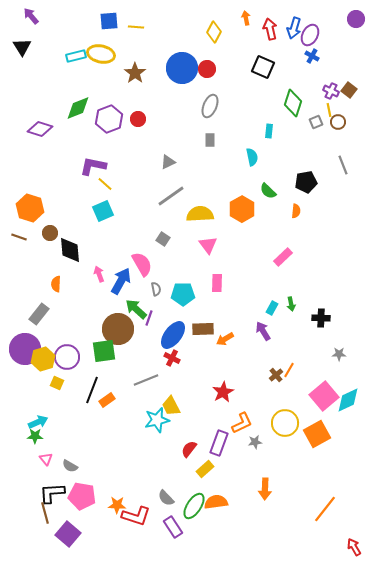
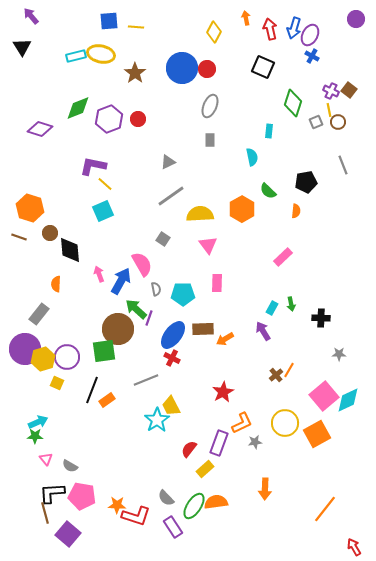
cyan star at (157, 420): rotated 20 degrees counterclockwise
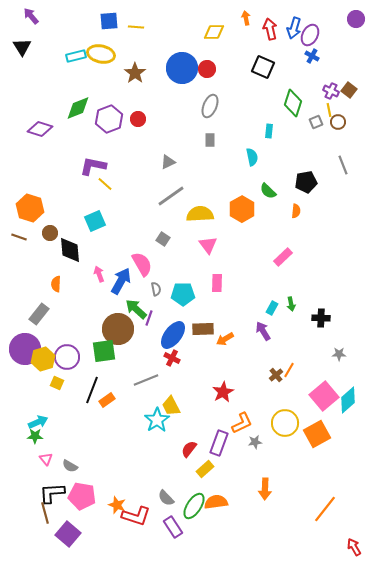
yellow diamond at (214, 32): rotated 60 degrees clockwise
cyan square at (103, 211): moved 8 px left, 10 px down
cyan diamond at (348, 400): rotated 16 degrees counterclockwise
orange star at (117, 505): rotated 18 degrees clockwise
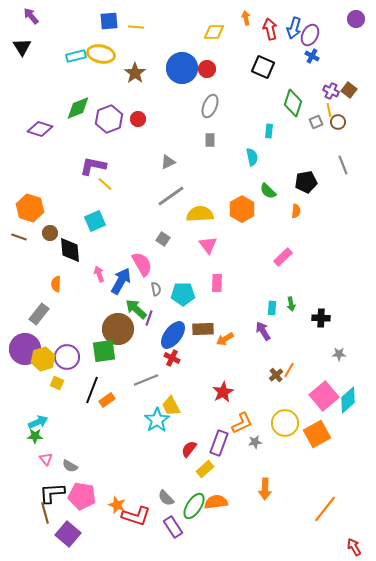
cyan rectangle at (272, 308): rotated 24 degrees counterclockwise
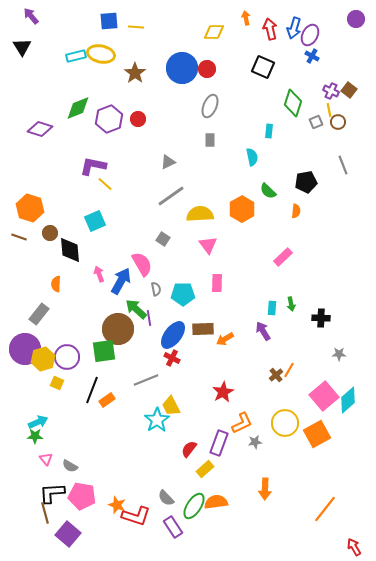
purple line at (149, 318): rotated 28 degrees counterclockwise
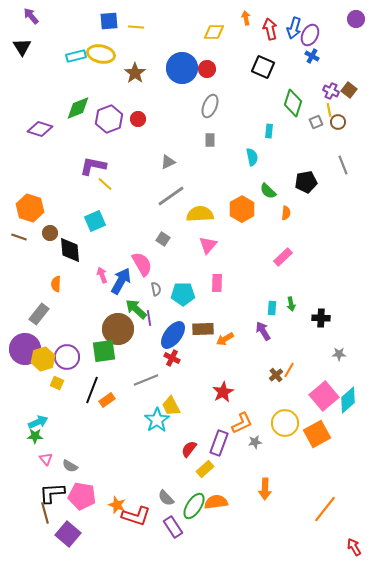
orange semicircle at (296, 211): moved 10 px left, 2 px down
pink triangle at (208, 245): rotated 18 degrees clockwise
pink arrow at (99, 274): moved 3 px right, 1 px down
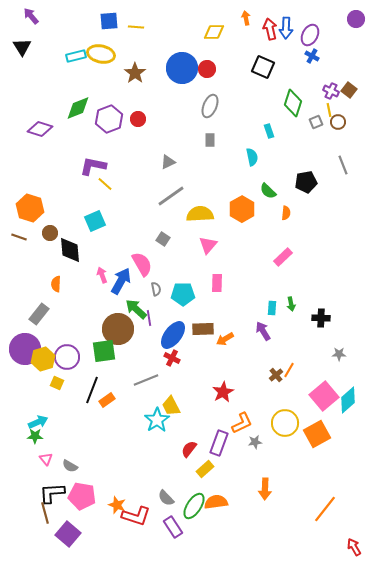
blue arrow at (294, 28): moved 8 px left; rotated 15 degrees counterclockwise
cyan rectangle at (269, 131): rotated 24 degrees counterclockwise
